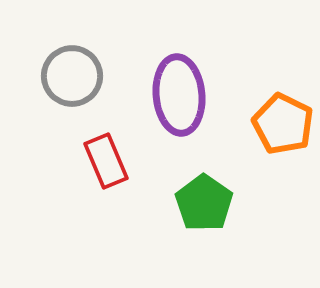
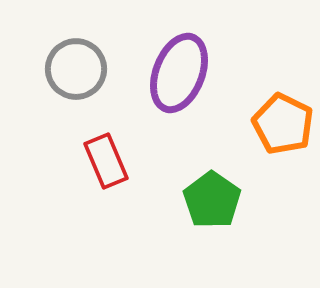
gray circle: moved 4 px right, 7 px up
purple ellipse: moved 22 px up; rotated 26 degrees clockwise
green pentagon: moved 8 px right, 3 px up
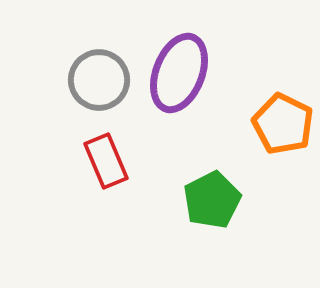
gray circle: moved 23 px right, 11 px down
green pentagon: rotated 10 degrees clockwise
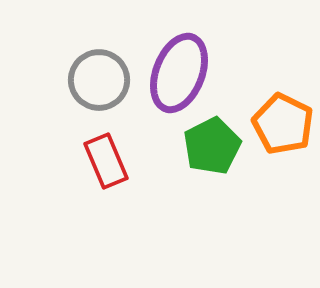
green pentagon: moved 54 px up
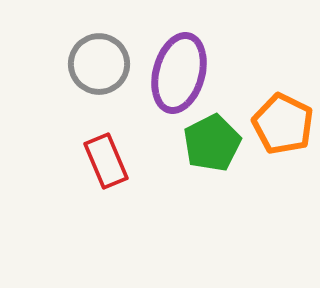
purple ellipse: rotated 6 degrees counterclockwise
gray circle: moved 16 px up
green pentagon: moved 3 px up
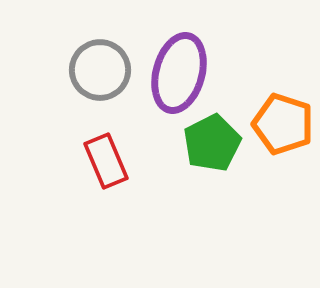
gray circle: moved 1 px right, 6 px down
orange pentagon: rotated 8 degrees counterclockwise
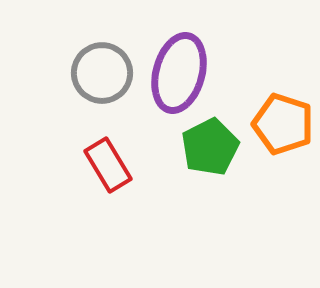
gray circle: moved 2 px right, 3 px down
green pentagon: moved 2 px left, 4 px down
red rectangle: moved 2 px right, 4 px down; rotated 8 degrees counterclockwise
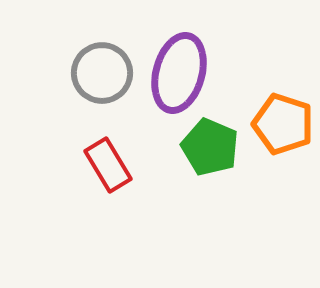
green pentagon: rotated 22 degrees counterclockwise
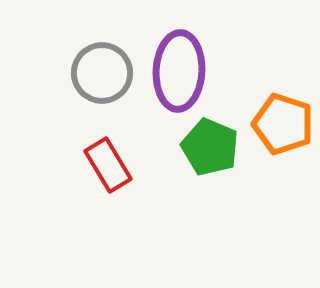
purple ellipse: moved 2 px up; rotated 12 degrees counterclockwise
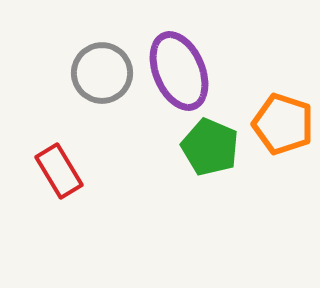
purple ellipse: rotated 26 degrees counterclockwise
red rectangle: moved 49 px left, 6 px down
